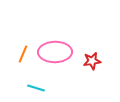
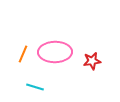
cyan line: moved 1 px left, 1 px up
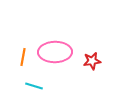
orange line: moved 3 px down; rotated 12 degrees counterclockwise
cyan line: moved 1 px left, 1 px up
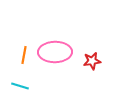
orange line: moved 1 px right, 2 px up
cyan line: moved 14 px left
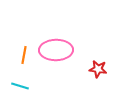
pink ellipse: moved 1 px right, 2 px up
red star: moved 6 px right, 8 px down; rotated 18 degrees clockwise
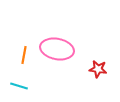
pink ellipse: moved 1 px right, 1 px up; rotated 12 degrees clockwise
cyan line: moved 1 px left
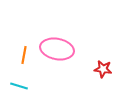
red star: moved 5 px right
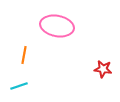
pink ellipse: moved 23 px up
cyan line: rotated 36 degrees counterclockwise
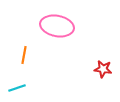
cyan line: moved 2 px left, 2 px down
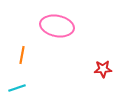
orange line: moved 2 px left
red star: rotated 12 degrees counterclockwise
